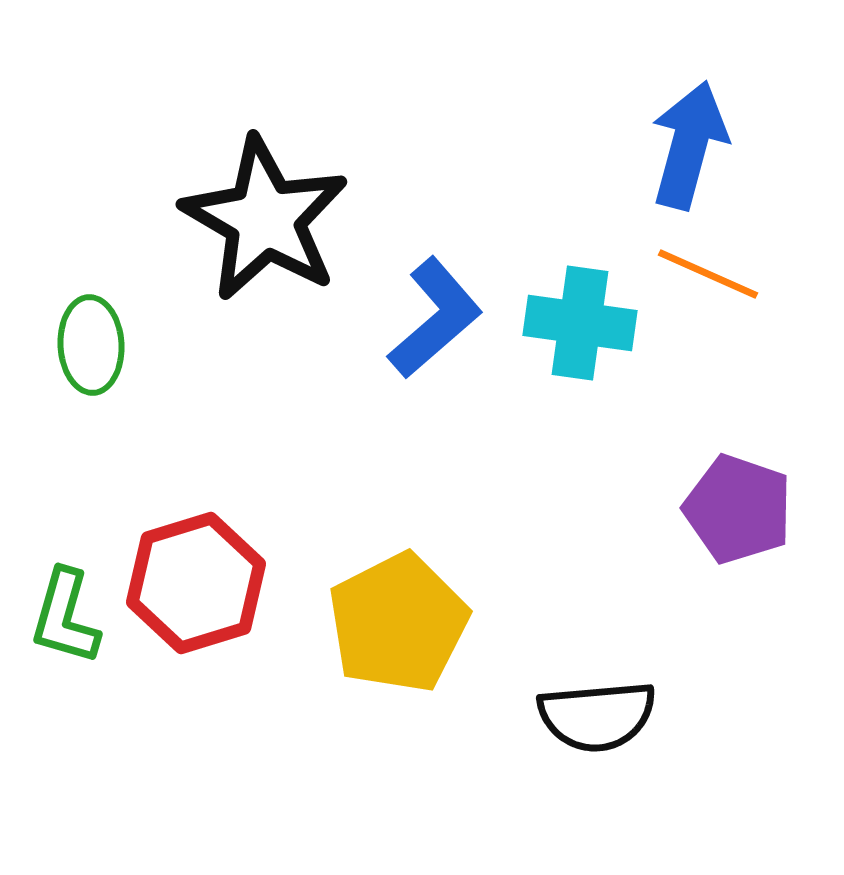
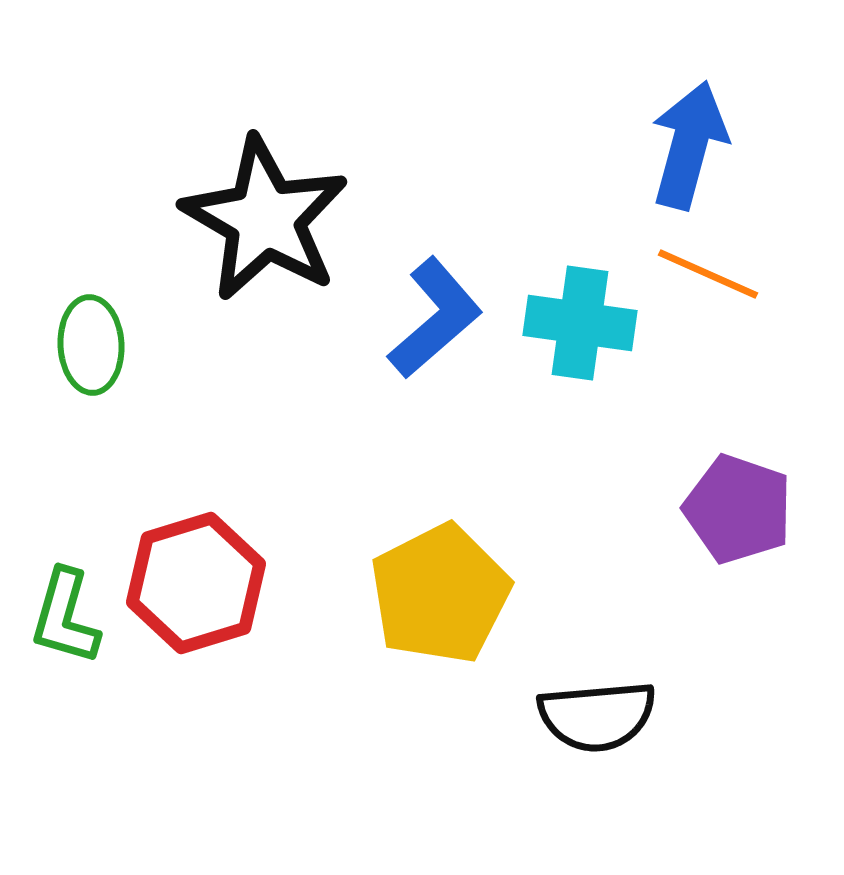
yellow pentagon: moved 42 px right, 29 px up
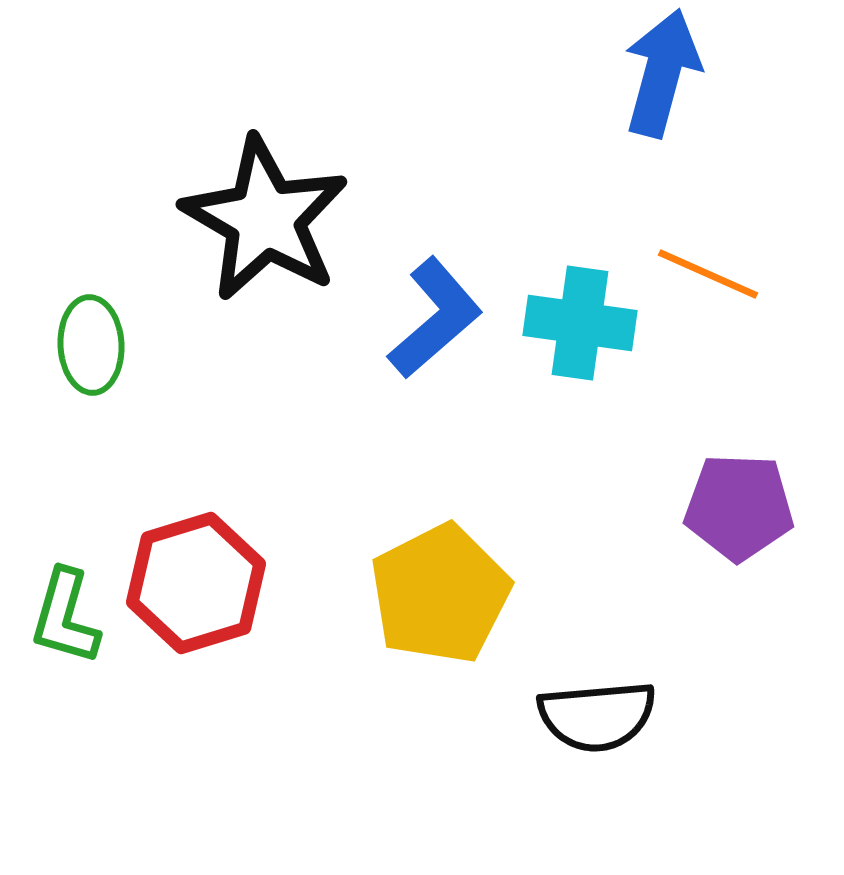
blue arrow: moved 27 px left, 72 px up
purple pentagon: moved 1 px right, 2 px up; rotated 17 degrees counterclockwise
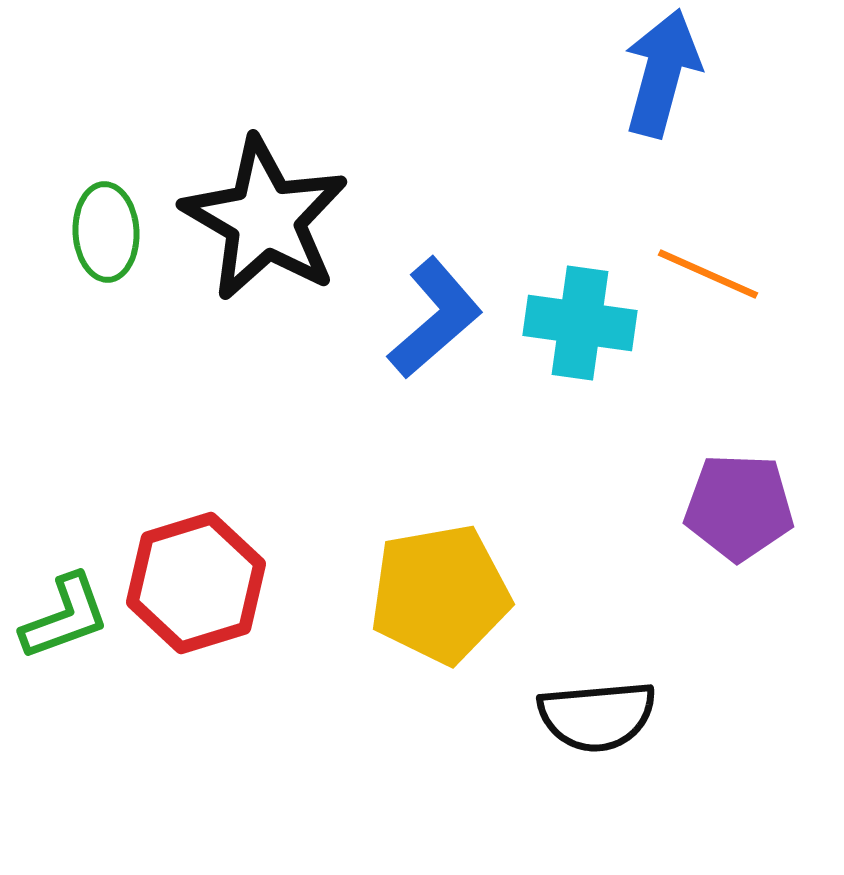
green ellipse: moved 15 px right, 113 px up
yellow pentagon: rotated 17 degrees clockwise
green L-shape: rotated 126 degrees counterclockwise
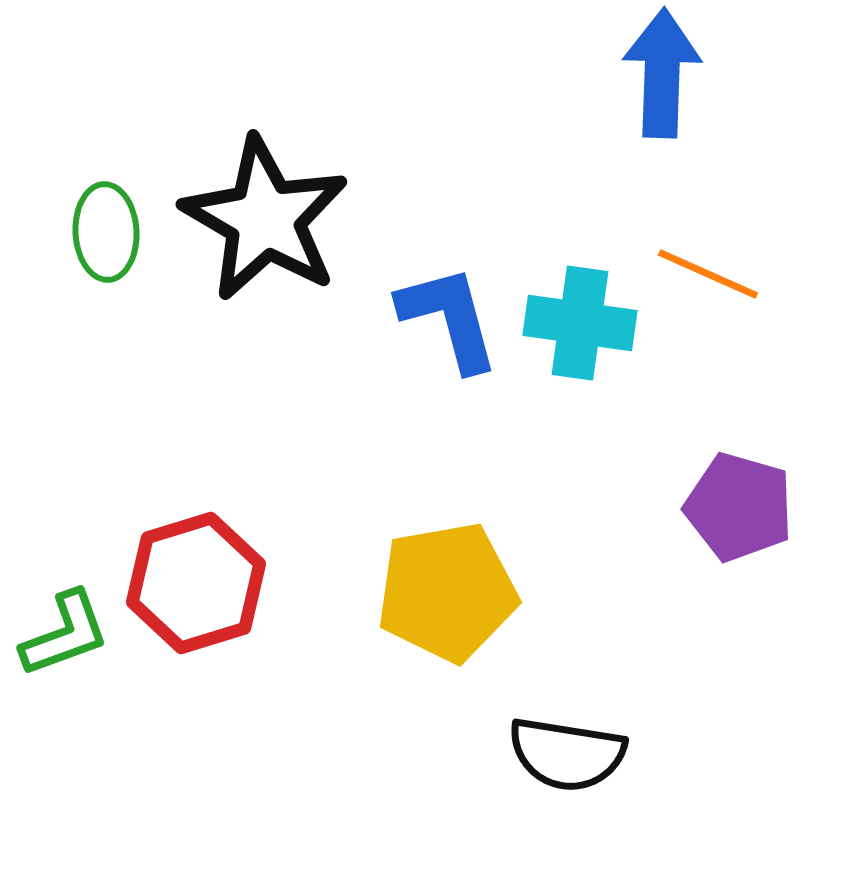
blue arrow: rotated 13 degrees counterclockwise
blue L-shape: moved 14 px right; rotated 64 degrees counterclockwise
purple pentagon: rotated 14 degrees clockwise
yellow pentagon: moved 7 px right, 2 px up
green L-shape: moved 17 px down
black semicircle: moved 30 px left, 38 px down; rotated 14 degrees clockwise
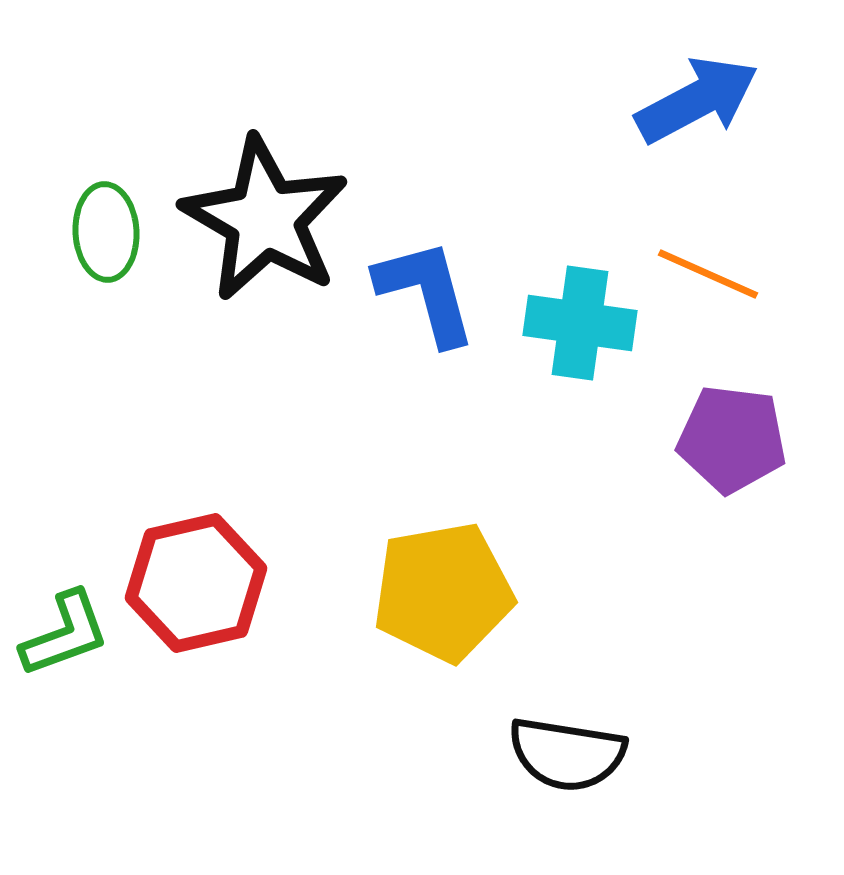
blue arrow: moved 35 px right, 27 px down; rotated 60 degrees clockwise
blue L-shape: moved 23 px left, 26 px up
purple pentagon: moved 7 px left, 68 px up; rotated 9 degrees counterclockwise
red hexagon: rotated 4 degrees clockwise
yellow pentagon: moved 4 px left
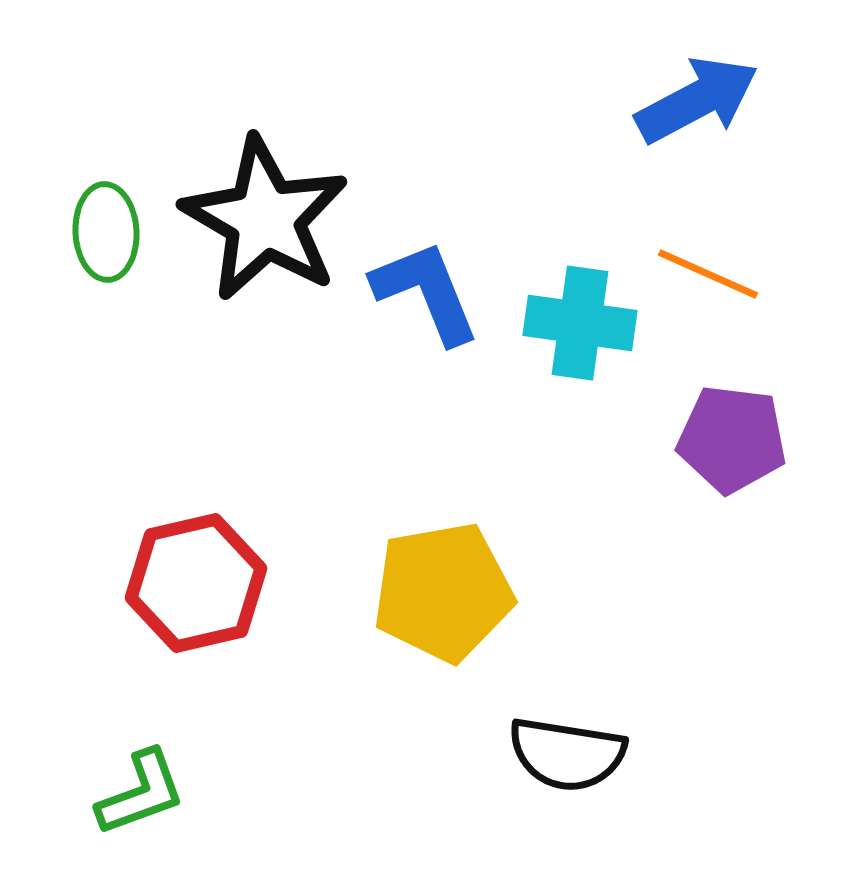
blue L-shape: rotated 7 degrees counterclockwise
green L-shape: moved 76 px right, 159 px down
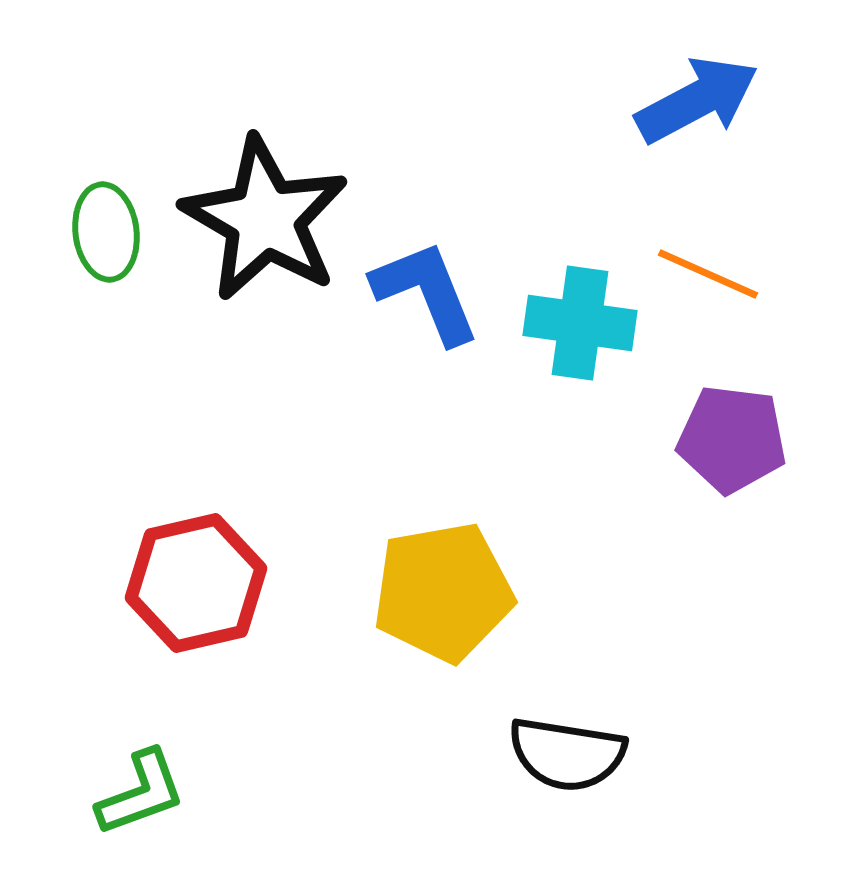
green ellipse: rotated 4 degrees counterclockwise
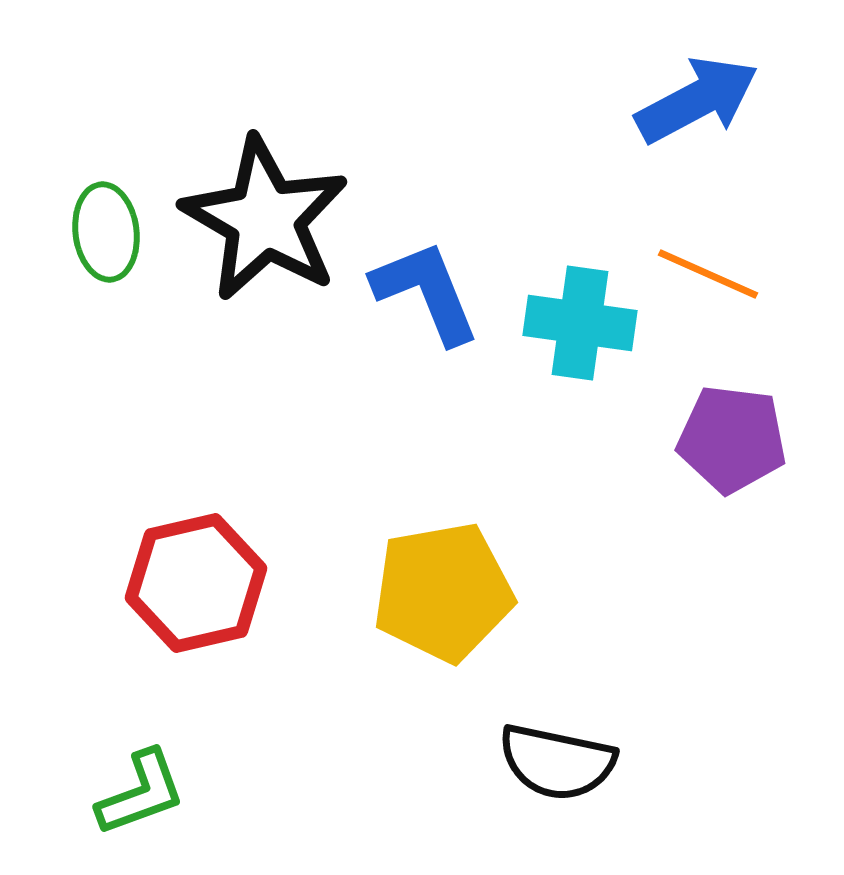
black semicircle: moved 10 px left, 8 px down; rotated 3 degrees clockwise
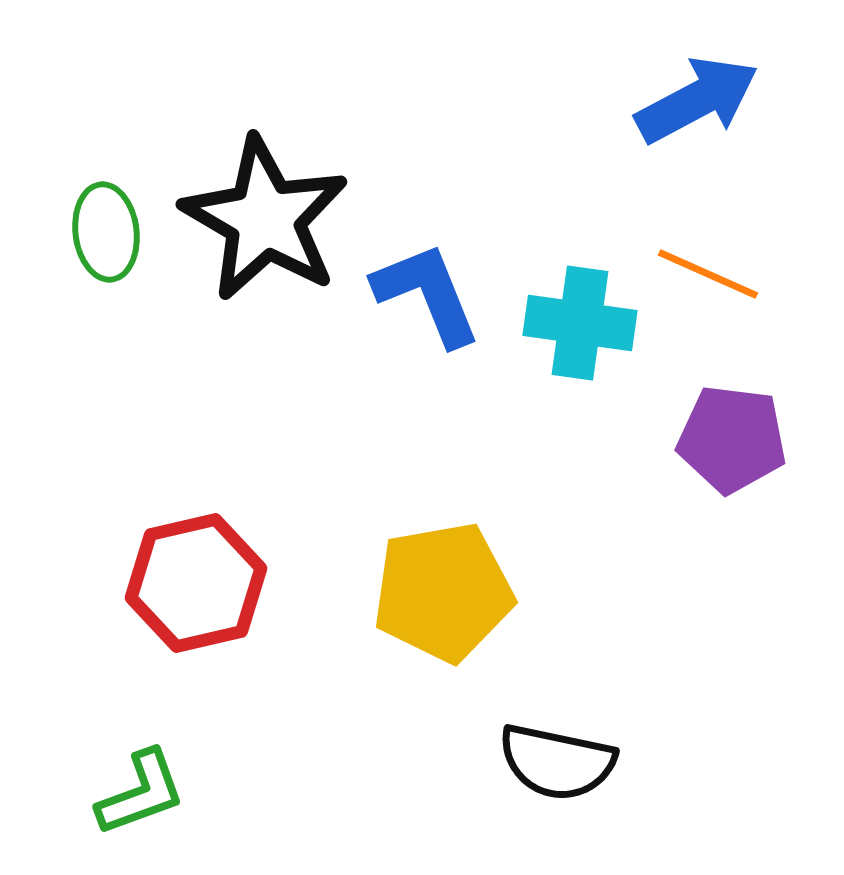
blue L-shape: moved 1 px right, 2 px down
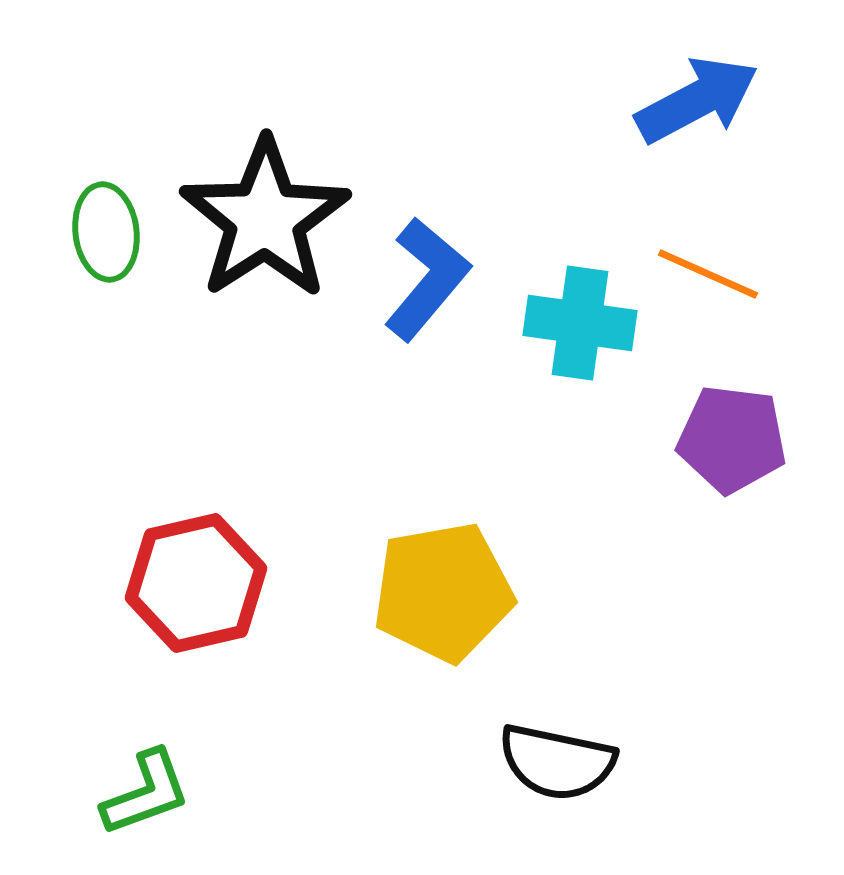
black star: rotated 9 degrees clockwise
blue L-shape: moved 15 px up; rotated 62 degrees clockwise
green L-shape: moved 5 px right
